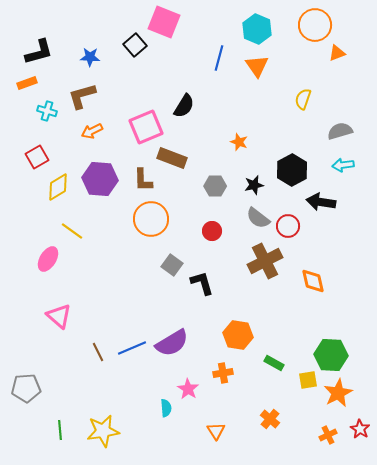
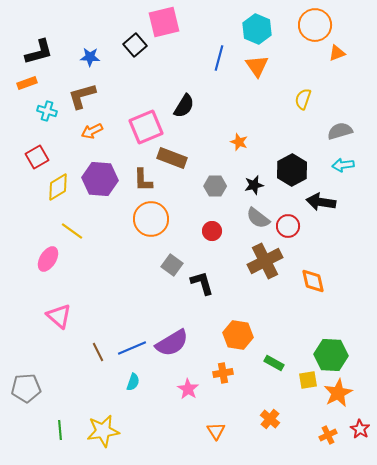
pink square at (164, 22): rotated 36 degrees counterclockwise
cyan semicircle at (166, 408): moved 33 px left, 26 px up; rotated 24 degrees clockwise
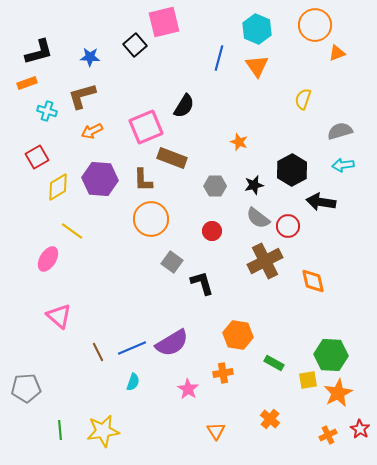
gray square at (172, 265): moved 3 px up
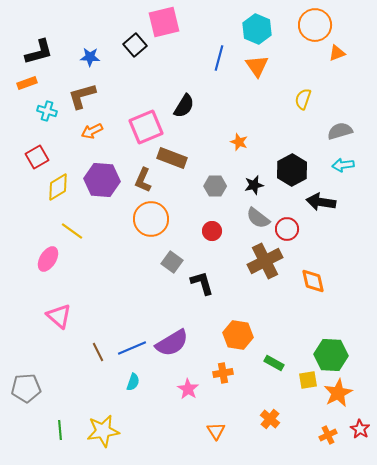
purple hexagon at (100, 179): moved 2 px right, 1 px down
brown L-shape at (143, 180): rotated 25 degrees clockwise
red circle at (288, 226): moved 1 px left, 3 px down
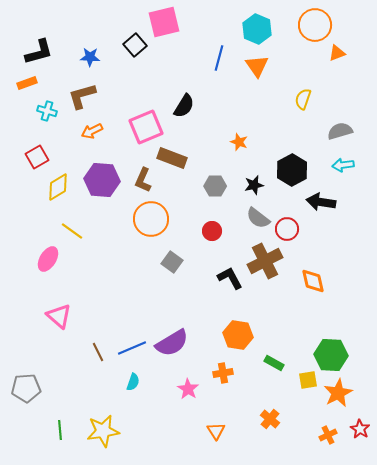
black L-shape at (202, 283): moved 28 px right, 5 px up; rotated 12 degrees counterclockwise
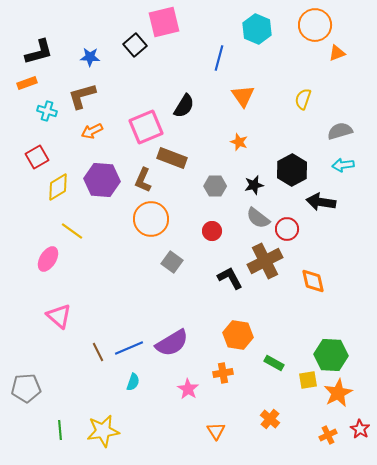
orange triangle at (257, 66): moved 14 px left, 30 px down
blue line at (132, 348): moved 3 px left
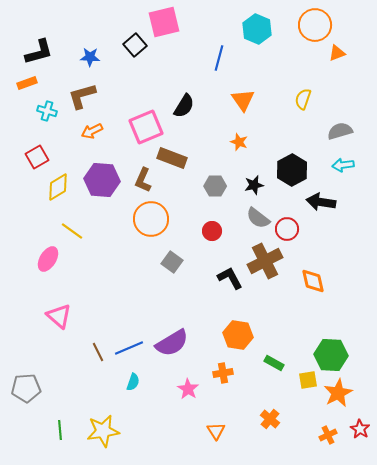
orange triangle at (243, 96): moved 4 px down
